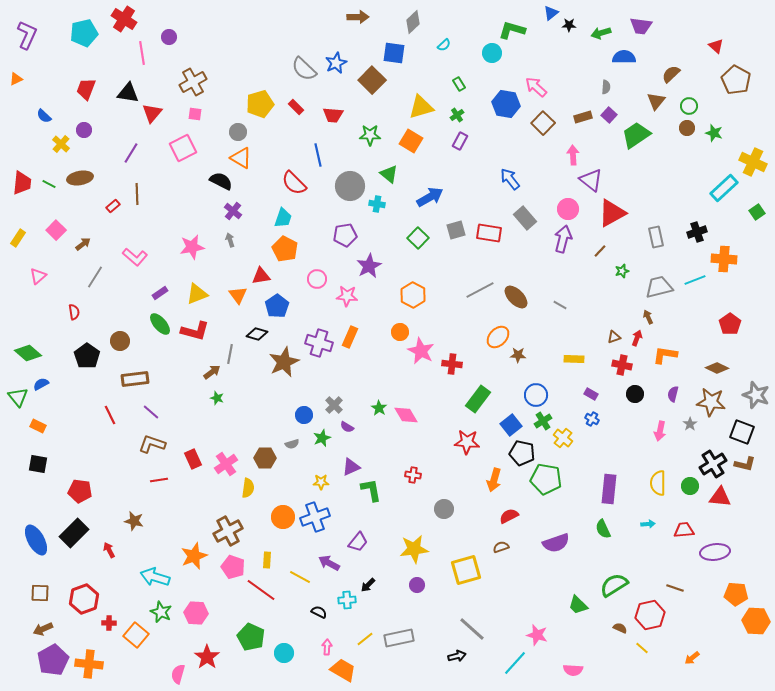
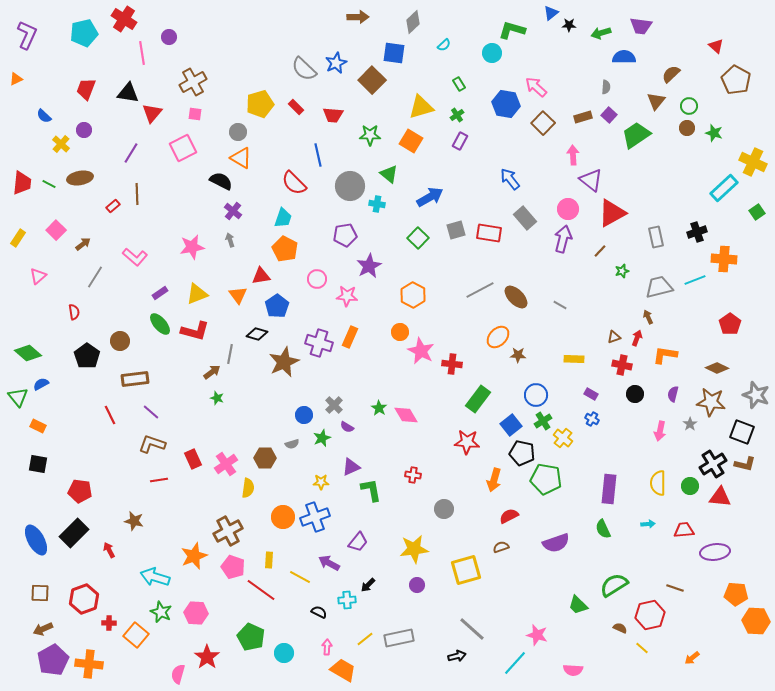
yellow rectangle at (267, 560): moved 2 px right
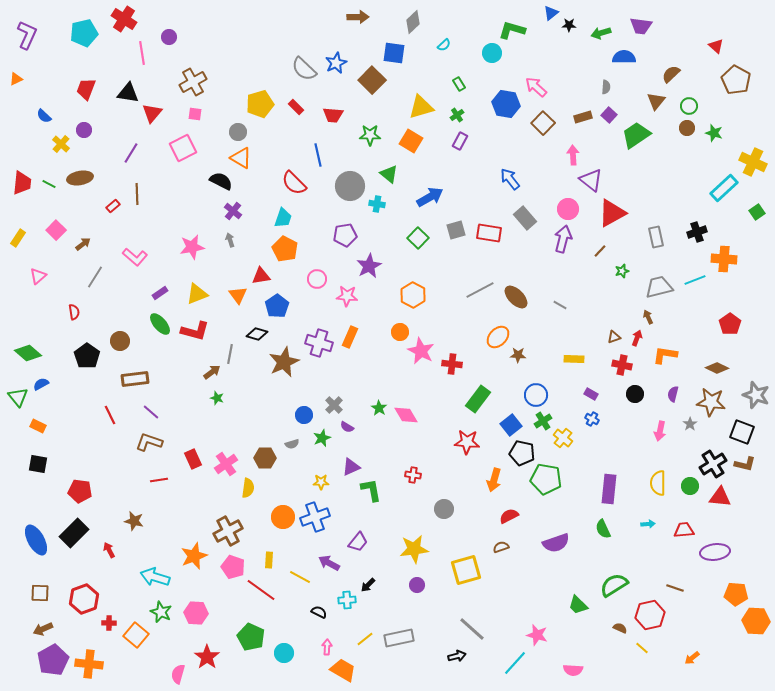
brown L-shape at (152, 444): moved 3 px left, 2 px up
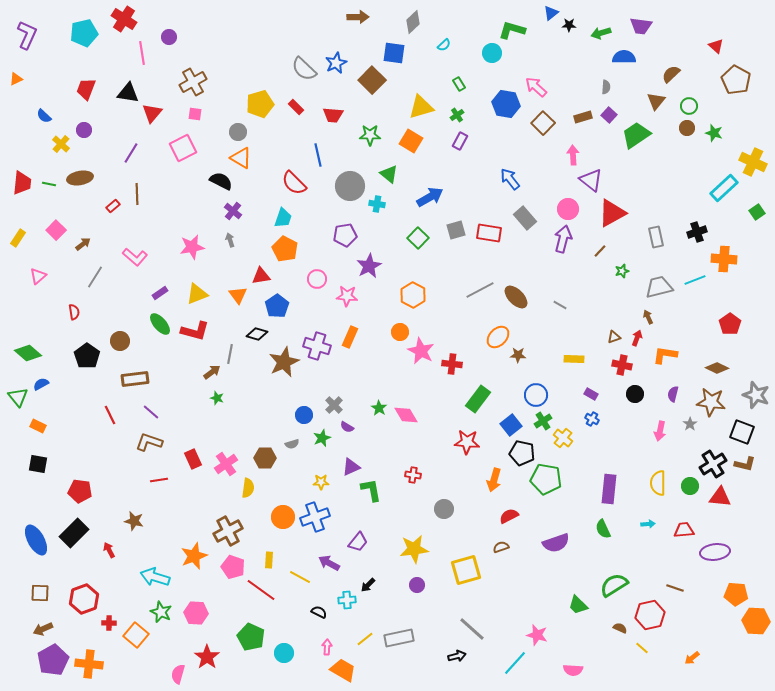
green line at (49, 184): rotated 16 degrees counterclockwise
purple cross at (319, 343): moved 2 px left, 3 px down
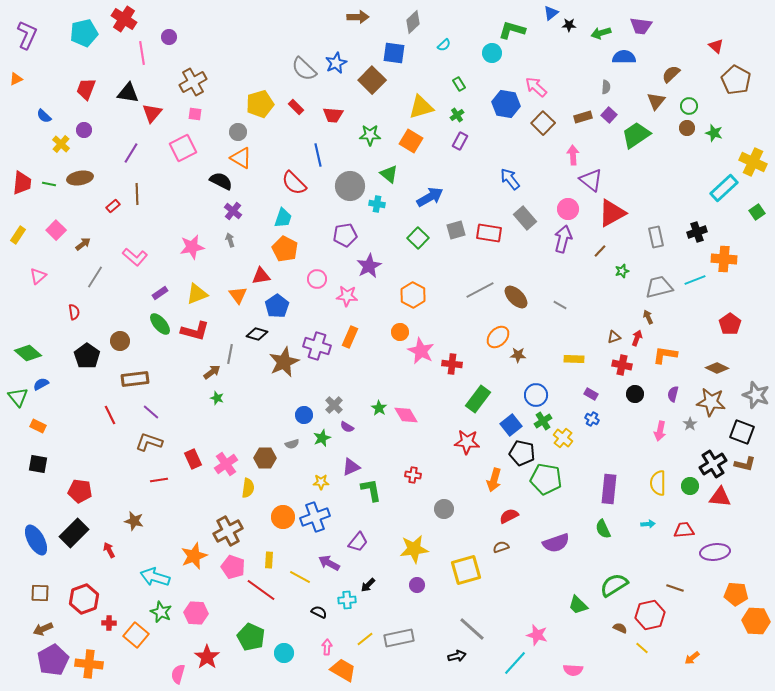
yellow rectangle at (18, 238): moved 3 px up
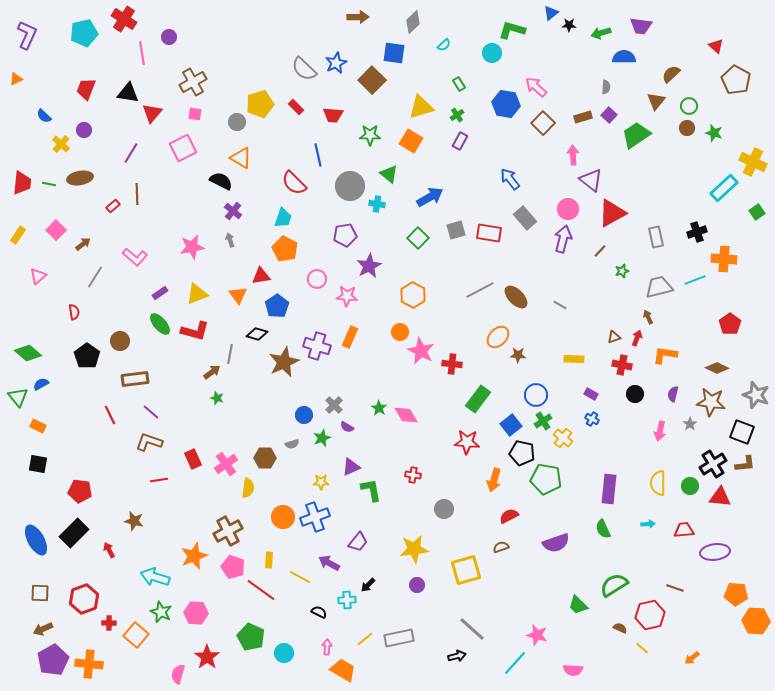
gray circle at (238, 132): moved 1 px left, 10 px up
brown L-shape at (745, 464): rotated 20 degrees counterclockwise
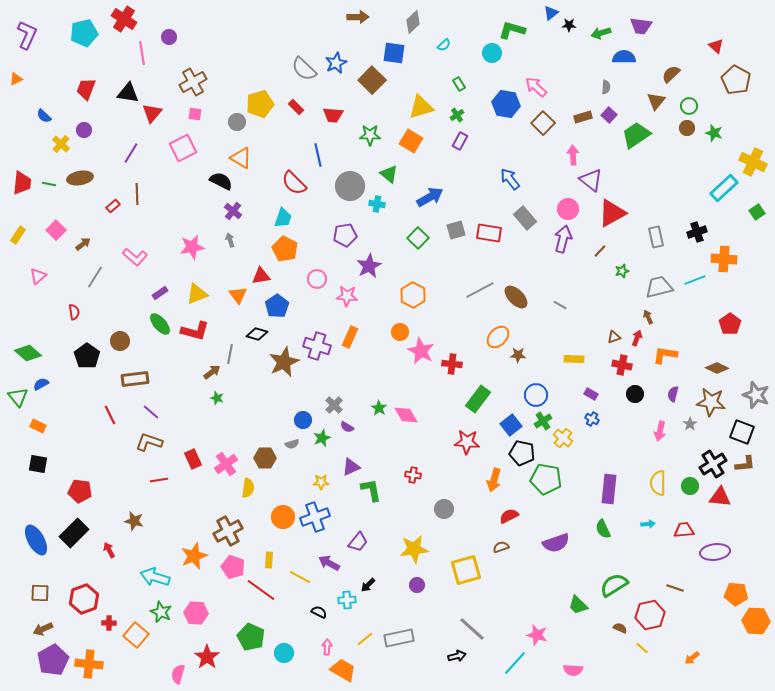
blue circle at (304, 415): moved 1 px left, 5 px down
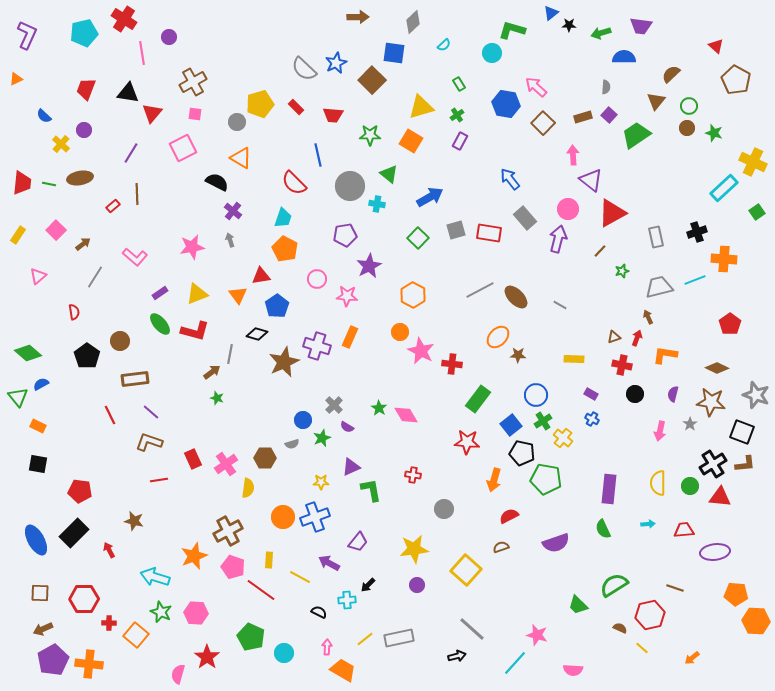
black semicircle at (221, 181): moved 4 px left, 1 px down
purple arrow at (563, 239): moved 5 px left
yellow square at (466, 570): rotated 32 degrees counterclockwise
red hexagon at (84, 599): rotated 20 degrees clockwise
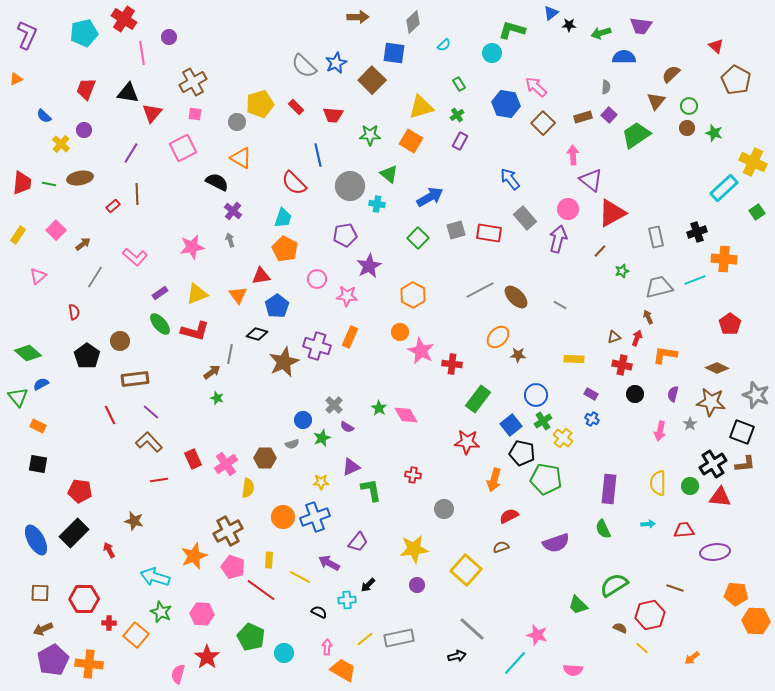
gray semicircle at (304, 69): moved 3 px up
brown L-shape at (149, 442): rotated 28 degrees clockwise
pink hexagon at (196, 613): moved 6 px right, 1 px down
